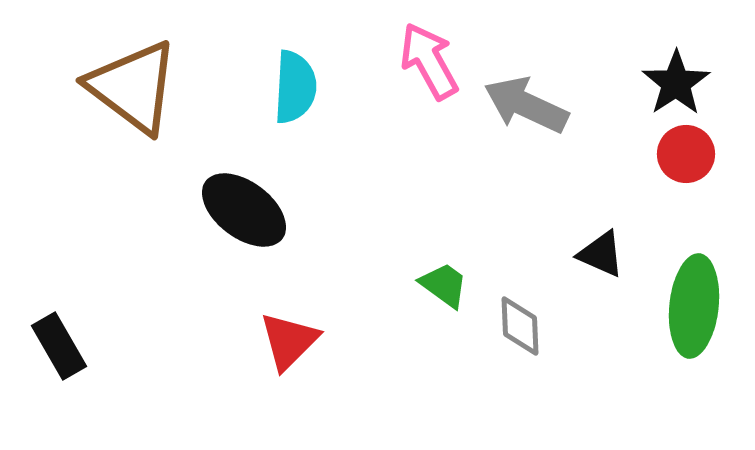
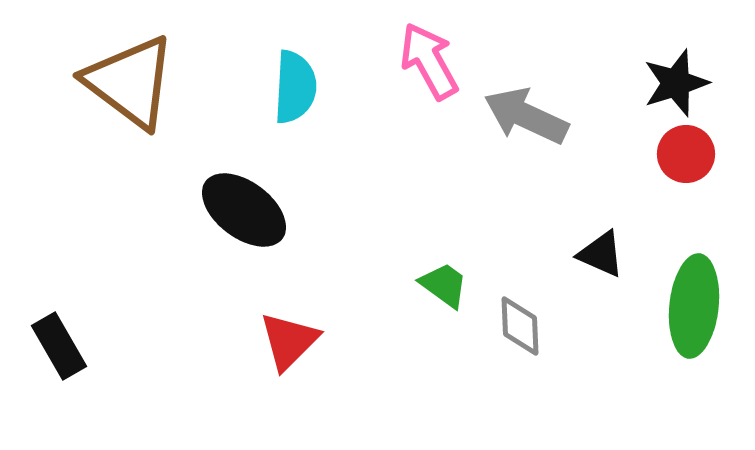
black star: rotated 16 degrees clockwise
brown triangle: moved 3 px left, 5 px up
gray arrow: moved 11 px down
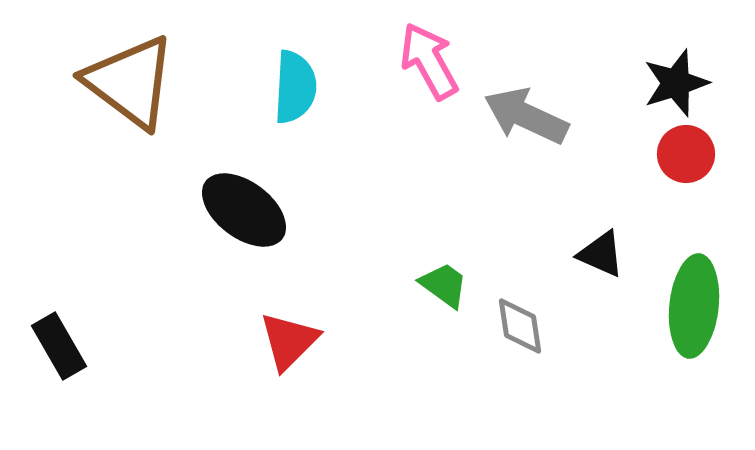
gray diamond: rotated 6 degrees counterclockwise
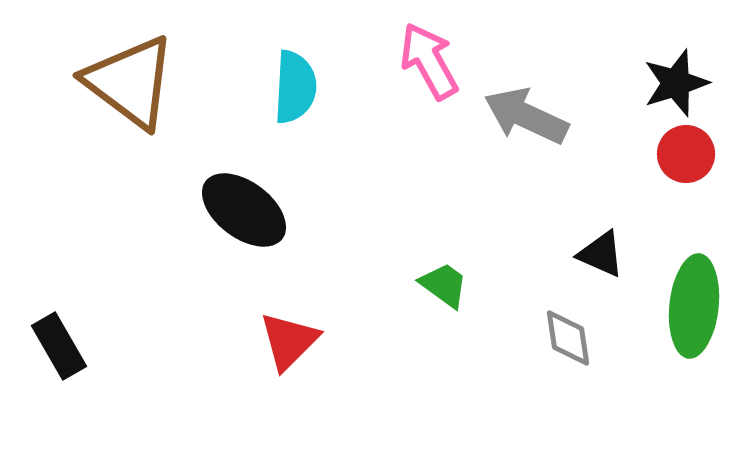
gray diamond: moved 48 px right, 12 px down
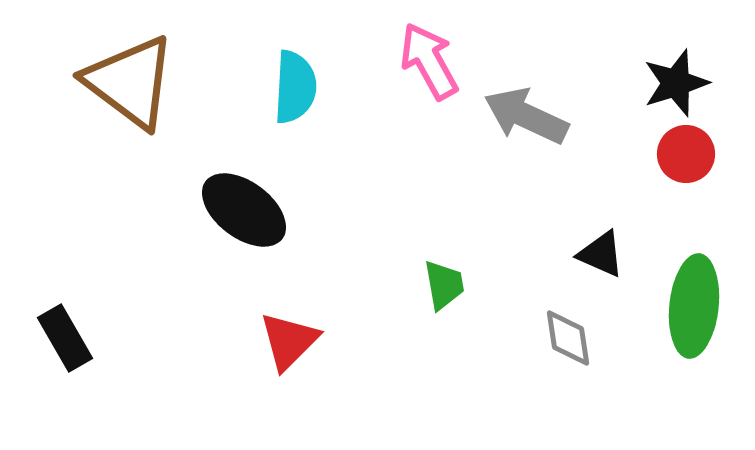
green trapezoid: rotated 44 degrees clockwise
black rectangle: moved 6 px right, 8 px up
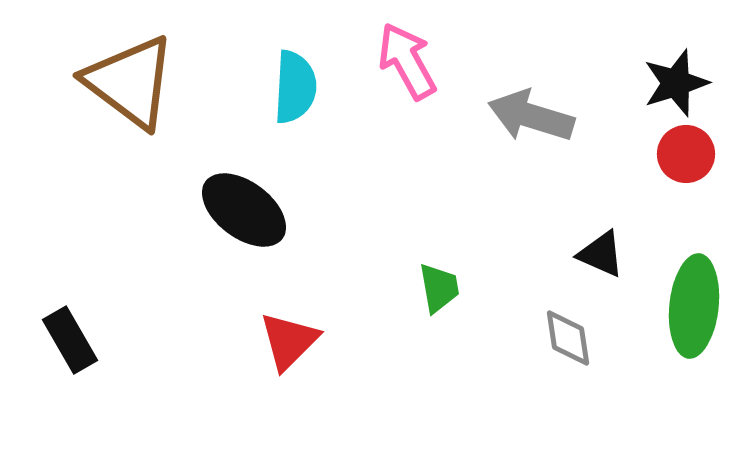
pink arrow: moved 22 px left
gray arrow: moved 5 px right; rotated 8 degrees counterclockwise
green trapezoid: moved 5 px left, 3 px down
black rectangle: moved 5 px right, 2 px down
